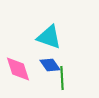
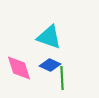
blue diamond: rotated 30 degrees counterclockwise
pink diamond: moved 1 px right, 1 px up
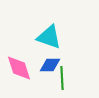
blue diamond: rotated 25 degrees counterclockwise
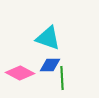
cyan triangle: moved 1 px left, 1 px down
pink diamond: moved 1 px right, 5 px down; rotated 44 degrees counterclockwise
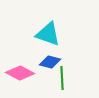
cyan triangle: moved 4 px up
blue diamond: moved 3 px up; rotated 15 degrees clockwise
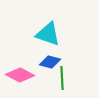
pink diamond: moved 2 px down
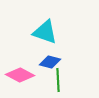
cyan triangle: moved 3 px left, 2 px up
green line: moved 4 px left, 2 px down
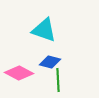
cyan triangle: moved 1 px left, 2 px up
pink diamond: moved 1 px left, 2 px up
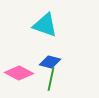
cyan triangle: moved 1 px right, 5 px up
green line: moved 7 px left, 1 px up; rotated 15 degrees clockwise
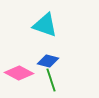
blue diamond: moved 2 px left, 1 px up
green line: moved 1 px down; rotated 30 degrees counterclockwise
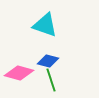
pink diamond: rotated 12 degrees counterclockwise
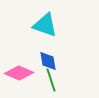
blue diamond: rotated 65 degrees clockwise
pink diamond: rotated 8 degrees clockwise
